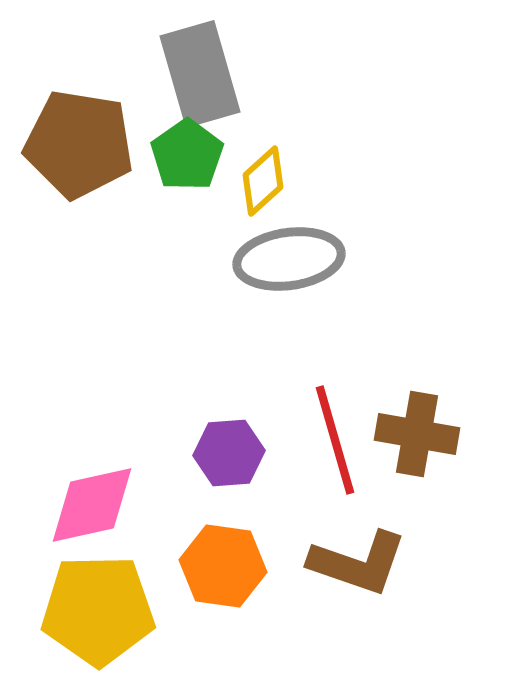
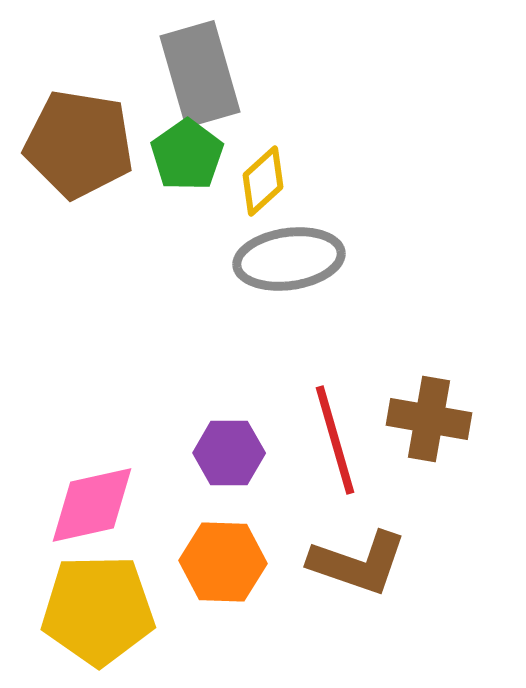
brown cross: moved 12 px right, 15 px up
purple hexagon: rotated 4 degrees clockwise
orange hexagon: moved 4 px up; rotated 6 degrees counterclockwise
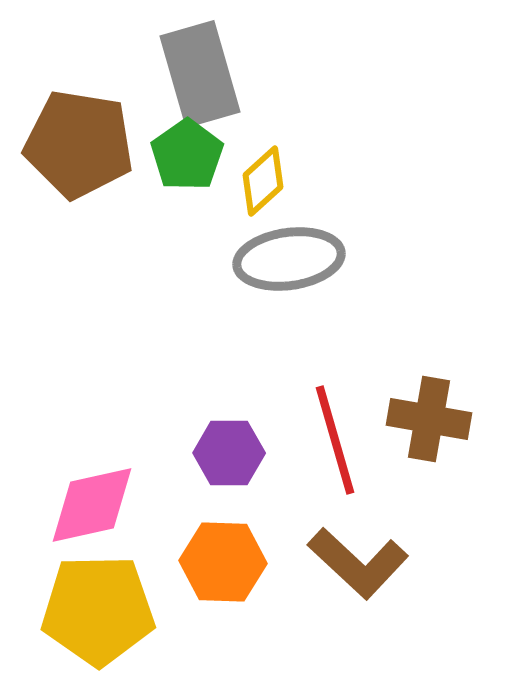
brown L-shape: rotated 24 degrees clockwise
